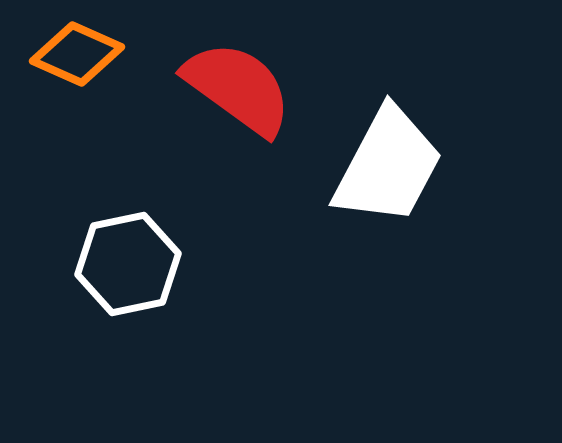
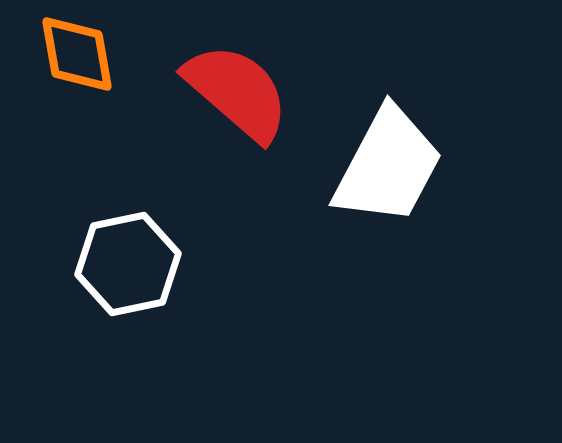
orange diamond: rotated 56 degrees clockwise
red semicircle: moved 1 px left, 4 px down; rotated 5 degrees clockwise
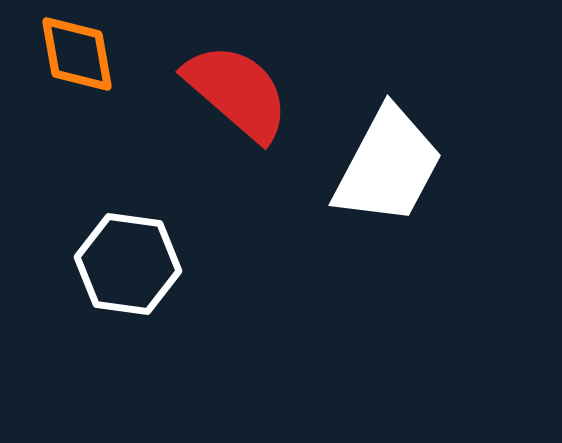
white hexagon: rotated 20 degrees clockwise
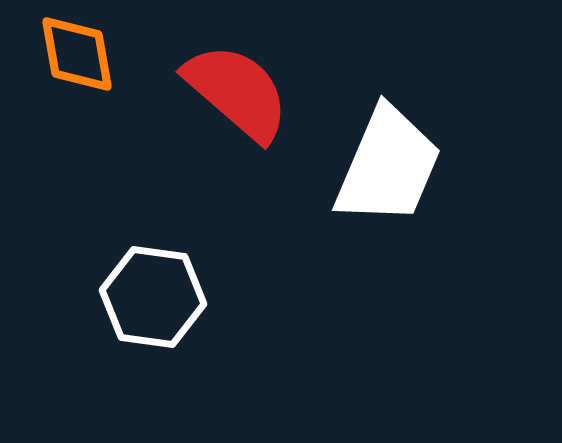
white trapezoid: rotated 5 degrees counterclockwise
white hexagon: moved 25 px right, 33 px down
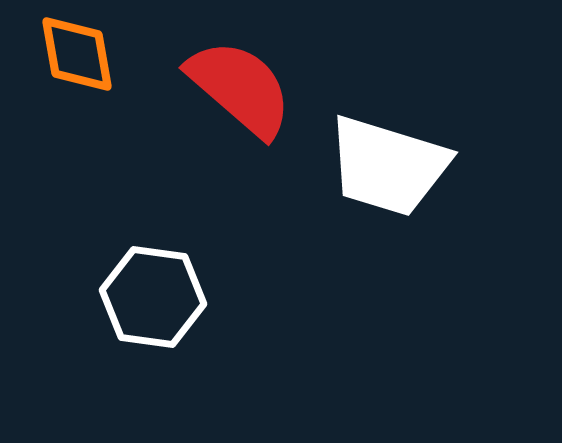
red semicircle: moved 3 px right, 4 px up
white trapezoid: rotated 84 degrees clockwise
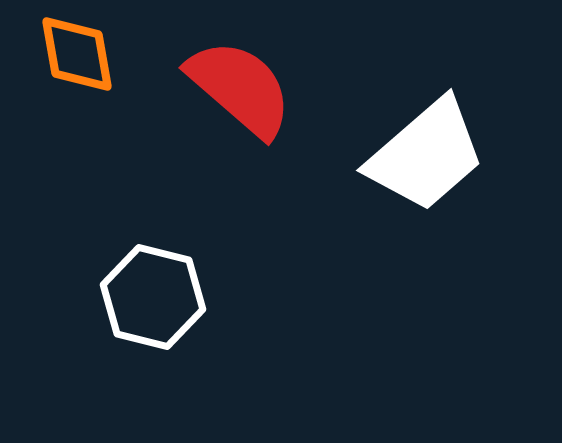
white trapezoid: moved 38 px right, 11 px up; rotated 58 degrees counterclockwise
white hexagon: rotated 6 degrees clockwise
